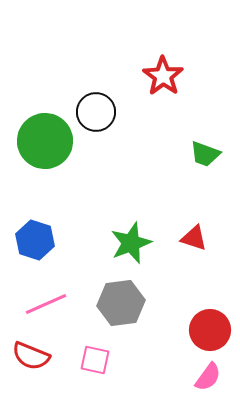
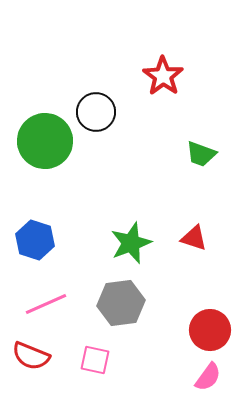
green trapezoid: moved 4 px left
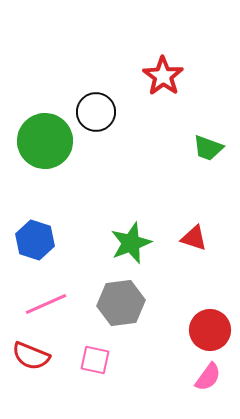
green trapezoid: moved 7 px right, 6 px up
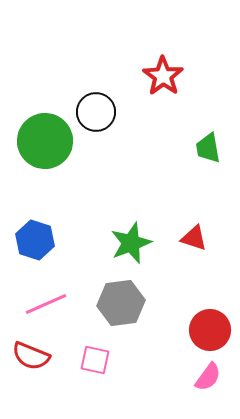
green trapezoid: rotated 60 degrees clockwise
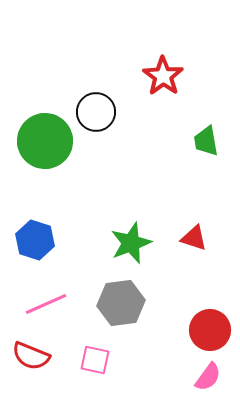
green trapezoid: moved 2 px left, 7 px up
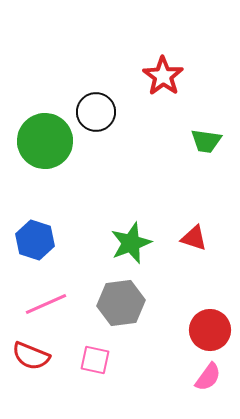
green trapezoid: rotated 72 degrees counterclockwise
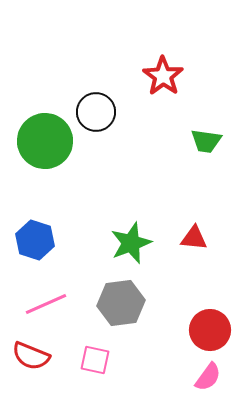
red triangle: rotated 12 degrees counterclockwise
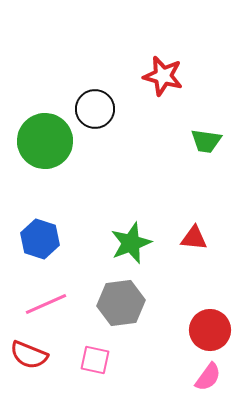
red star: rotated 21 degrees counterclockwise
black circle: moved 1 px left, 3 px up
blue hexagon: moved 5 px right, 1 px up
red semicircle: moved 2 px left, 1 px up
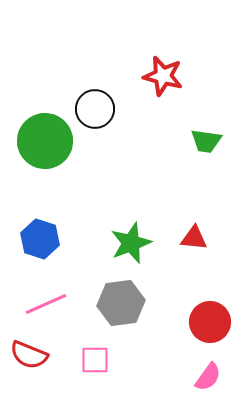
red circle: moved 8 px up
pink square: rotated 12 degrees counterclockwise
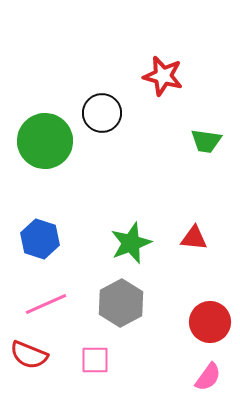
black circle: moved 7 px right, 4 px down
gray hexagon: rotated 21 degrees counterclockwise
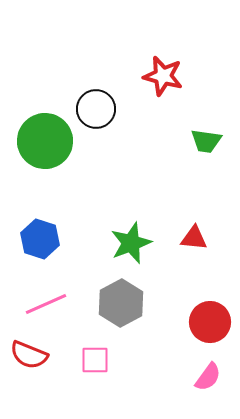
black circle: moved 6 px left, 4 px up
